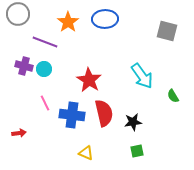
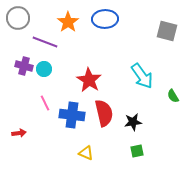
gray circle: moved 4 px down
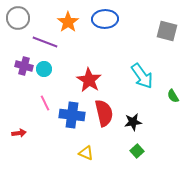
green square: rotated 32 degrees counterclockwise
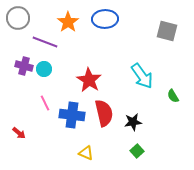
red arrow: rotated 48 degrees clockwise
